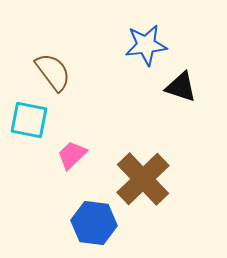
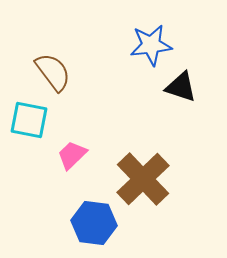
blue star: moved 5 px right
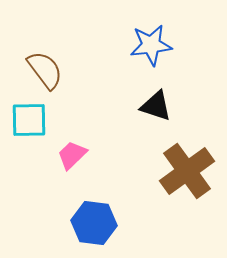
brown semicircle: moved 8 px left, 2 px up
black triangle: moved 25 px left, 19 px down
cyan square: rotated 12 degrees counterclockwise
brown cross: moved 44 px right, 8 px up; rotated 8 degrees clockwise
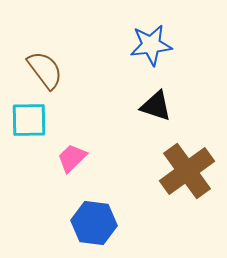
pink trapezoid: moved 3 px down
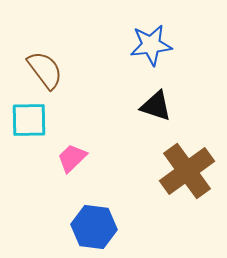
blue hexagon: moved 4 px down
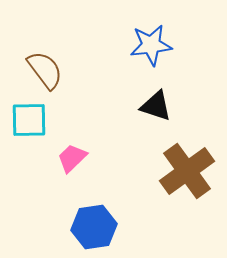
blue hexagon: rotated 15 degrees counterclockwise
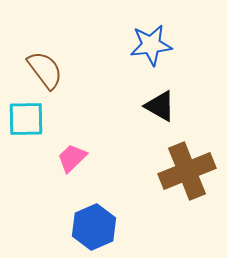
black triangle: moved 4 px right; rotated 12 degrees clockwise
cyan square: moved 3 px left, 1 px up
brown cross: rotated 14 degrees clockwise
blue hexagon: rotated 15 degrees counterclockwise
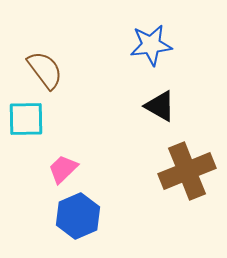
pink trapezoid: moved 9 px left, 11 px down
blue hexagon: moved 16 px left, 11 px up
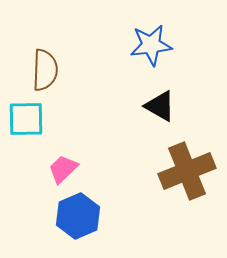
brown semicircle: rotated 39 degrees clockwise
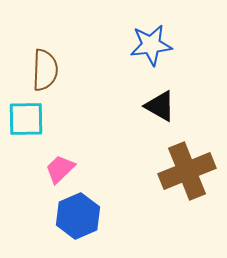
pink trapezoid: moved 3 px left
